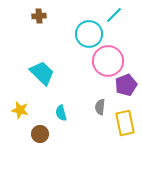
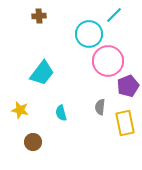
cyan trapezoid: rotated 84 degrees clockwise
purple pentagon: moved 2 px right, 1 px down
brown circle: moved 7 px left, 8 px down
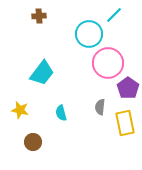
pink circle: moved 2 px down
purple pentagon: moved 2 px down; rotated 15 degrees counterclockwise
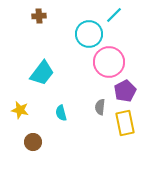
pink circle: moved 1 px right, 1 px up
purple pentagon: moved 3 px left, 3 px down; rotated 10 degrees clockwise
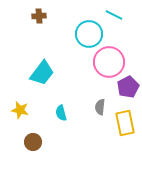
cyan line: rotated 72 degrees clockwise
purple pentagon: moved 3 px right, 4 px up
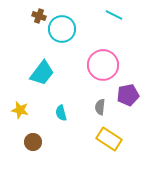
brown cross: rotated 24 degrees clockwise
cyan circle: moved 27 px left, 5 px up
pink circle: moved 6 px left, 3 px down
purple pentagon: moved 8 px down; rotated 15 degrees clockwise
yellow rectangle: moved 16 px left, 16 px down; rotated 45 degrees counterclockwise
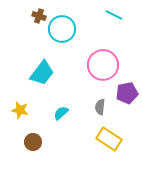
purple pentagon: moved 1 px left, 2 px up
cyan semicircle: rotated 63 degrees clockwise
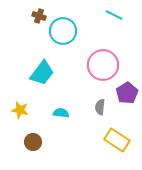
cyan circle: moved 1 px right, 2 px down
purple pentagon: rotated 20 degrees counterclockwise
cyan semicircle: rotated 49 degrees clockwise
yellow rectangle: moved 8 px right, 1 px down
